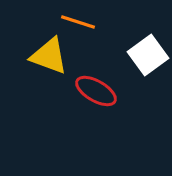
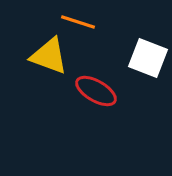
white square: moved 3 px down; rotated 33 degrees counterclockwise
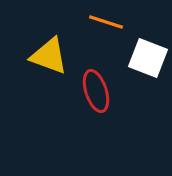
orange line: moved 28 px right
red ellipse: rotated 42 degrees clockwise
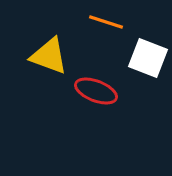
red ellipse: rotated 51 degrees counterclockwise
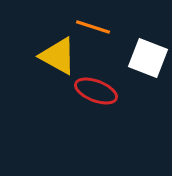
orange line: moved 13 px left, 5 px down
yellow triangle: moved 9 px right; rotated 9 degrees clockwise
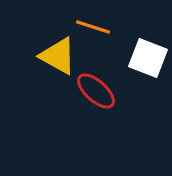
red ellipse: rotated 21 degrees clockwise
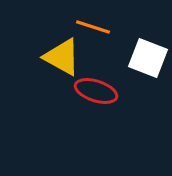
yellow triangle: moved 4 px right, 1 px down
red ellipse: rotated 24 degrees counterclockwise
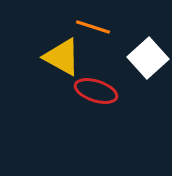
white square: rotated 27 degrees clockwise
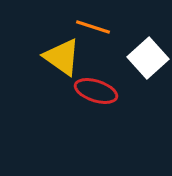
yellow triangle: rotated 6 degrees clockwise
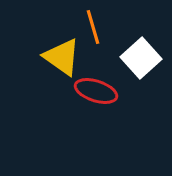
orange line: rotated 56 degrees clockwise
white square: moved 7 px left
